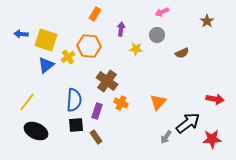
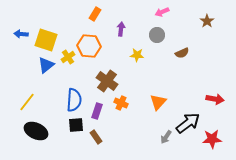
yellow star: moved 1 px right, 6 px down
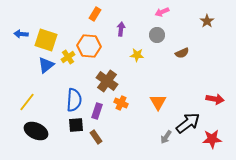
orange triangle: rotated 12 degrees counterclockwise
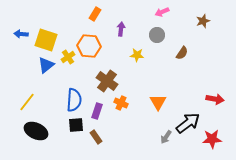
brown star: moved 4 px left; rotated 16 degrees clockwise
brown semicircle: rotated 32 degrees counterclockwise
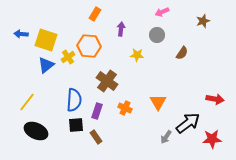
orange cross: moved 4 px right, 5 px down
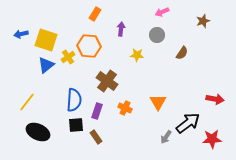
blue arrow: rotated 16 degrees counterclockwise
black ellipse: moved 2 px right, 1 px down
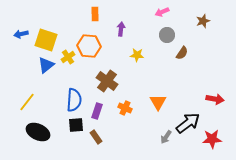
orange rectangle: rotated 32 degrees counterclockwise
gray circle: moved 10 px right
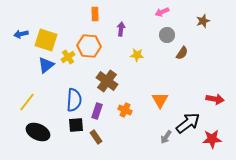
orange triangle: moved 2 px right, 2 px up
orange cross: moved 2 px down
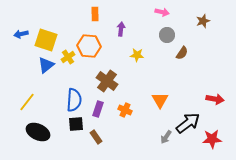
pink arrow: rotated 144 degrees counterclockwise
purple rectangle: moved 1 px right, 2 px up
black square: moved 1 px up
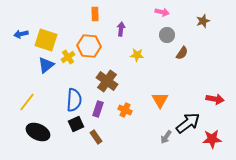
black square: rotated 21 degrees counterclockwise
